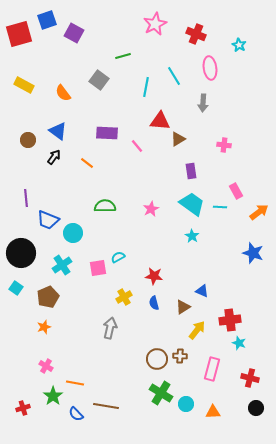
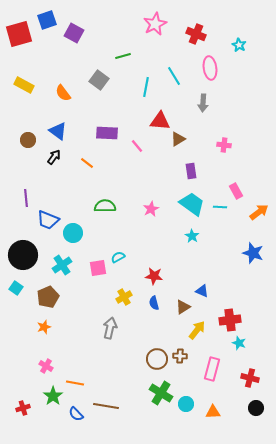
black circle at (21, 253): moved 2 px right, 2 px down
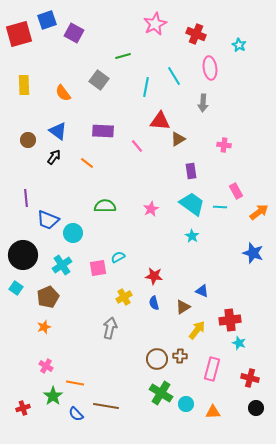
yellow rectangle at (24, 85): rotated 60 degrees clockwise
purple rectangle at (107, 133): moved 4 px left, 2 px up
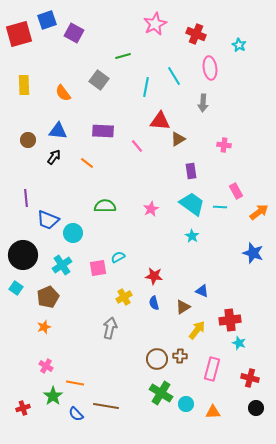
blue triangle at (58, 131): rotated 30 degrees counterclockwise
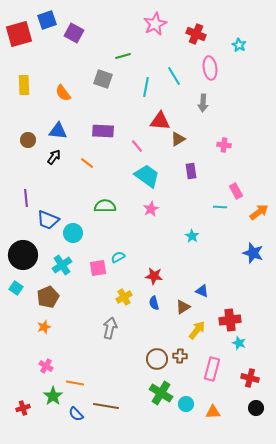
gray square at (99, 80): moved 4 px right, 1 px up; rotated 18 degrees counterclockwise
cyan trapezoid at (192, 204): moved 45 px left, 28 px up
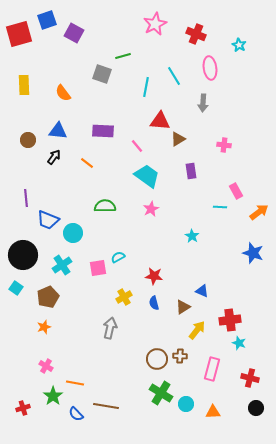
gray square at (103, 79): moved 1 px left, 5 px up
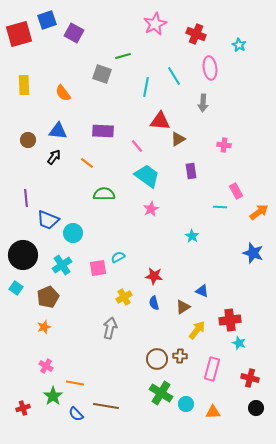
green semicircle at (105, 206): moved 1 px left, 12 px up
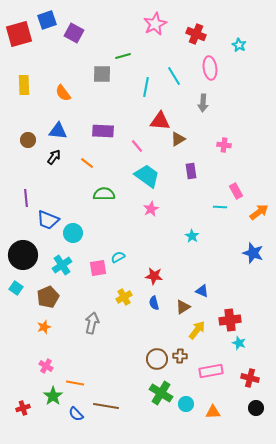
gray square at (102, 74): rotated 18 degrees counterclockwise
gray arrow at (110, 328): moved 18 px left, 5 px up
pink rectangle at (212, 369): moved 1 px left, 2 px down; rotated 65 degrees clockwise
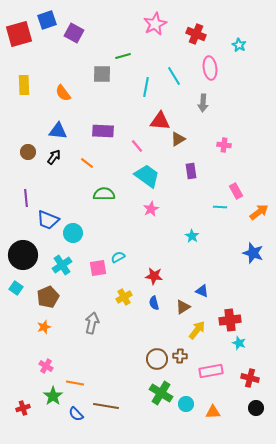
brown circle at (28, 140): moved 12 px down
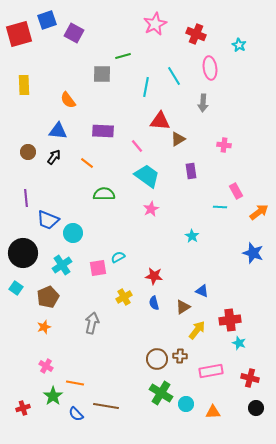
orange semicircle at (63, 93): moved 5 px right, 7 px down
black circle at (23, 255): moved 2 px up
